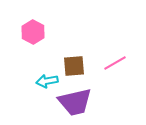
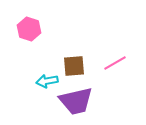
pink hexagon: moved 4 px left, 3 px up; rotated 10 degrees counterclockwise
purple trapezoid: moved 1 px right, 1 px up
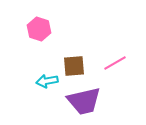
pink hexagon: moved 10 px right
purple trapezoid: moved 8 px right
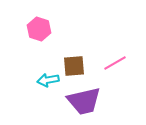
cyan arrow: moved 1 px right, 1 px up
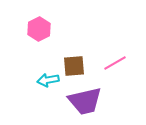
pink hexagon: rotated 15 degrees clockwise
purple trapezoid: moved 1 px right
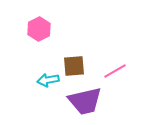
pink line: moved 8 px down
